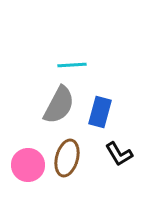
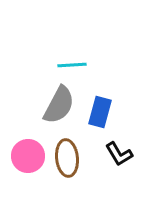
brown ellipse: rotated 21 degrees counterclockwise
pink circle: moved 9 px up
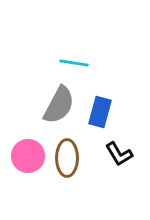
cyan line: moved 2 px right, 2 px up; rotated 12 degrees clockwise
brown ellipse: rotated 6 degrees clockwise
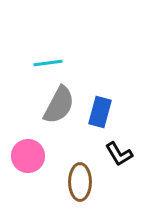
cyan line: moved 26 px left; rotated 16 degrees counterclockwise
brown ellipse: moved 13 px right, 24 px down
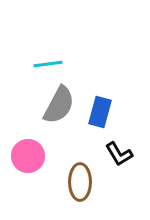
cyan line: moved 1 px down
